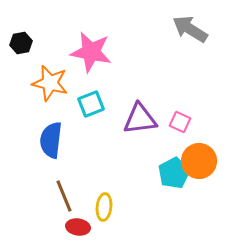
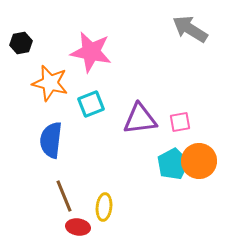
pink square: rotated 35 degrees counterclockwise
cyan pentagon: moved 1 px left, 9 px up
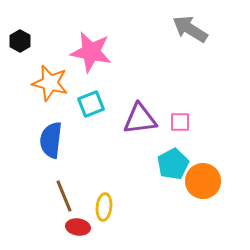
black hexagon: moved 1 px left, 2 px up; rotated 20 degrees counterclockwise
pink square: rotated 10 degrees clockwise
orange circle: moved 4 px right, 20 px down
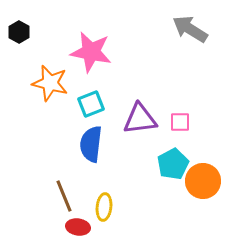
black hexagon: moved 1 px left, 9 px up
blue semicircle: moved 40 px right, 4 px down
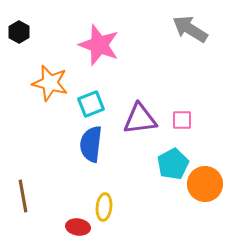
pink star: moved 8 px right, 7 px up; rotated 9 degrees clockwise
pink square: moved 2 px right, 2 px up
orange circle: moved 2 px right, 3 px down
brown line: moved 41 px left; rotated 12 degrees clockwise
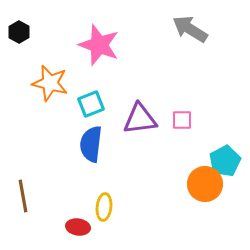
cyan pentagon: moved 52 px right, 3 px up
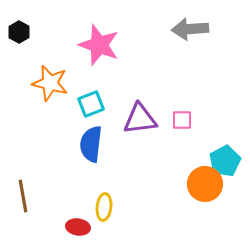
gray arrow: rotated 36 degrees counterclockwise
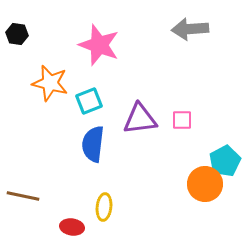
black hexagon: moved 2 px left, 2 px down; rotated 20 degrees counterclockwise
cyan square: moved 2 px left, 3 px up
blue semicircle: moved 2 px right
brown line: rotated 68 degrees counterclockwise
red ellipse: moved 6 px left
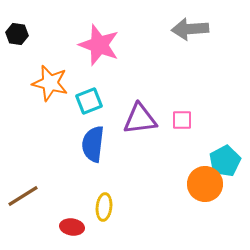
brown line: rotated 44 degrees counterclockwise
